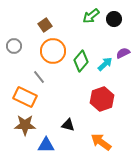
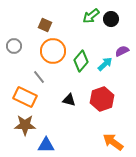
black circle: moved 3 px left
brown square: rotated 32 degrees counterclockwise
purple semicircle: moved 1 px left, 2 px up
black triangle: moved 1 px right, 25 px up
orange arrow: moved 12 px right
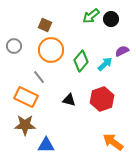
orange circle: moved 2 px left, 1 px up
orange rectangle: moved 1 px right
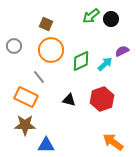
brown square: moved 1 px right, 1 px up
green diamond: rotated 25 degrees clockwise
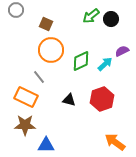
gray circle: moved 2 px right, 36 px up
orange arrow: moved 2 px right
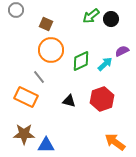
black triangle: moved 1 px down
brown star: moved 1 px left, 9 px down
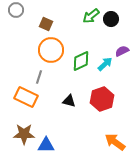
gray line: rotated 56 degrees clockwise
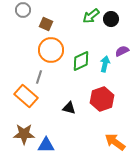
gray circle: moved 7 px right
cyan arrow: rotated 35 degrees counterclockwise
orange rectangle: moved 1 px up; rotated 15 degrees clockwise
black triangle: moved 7 px down
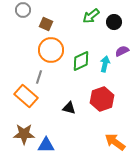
black circle: moved 3 px right, 3 px down
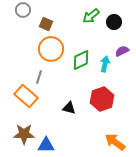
orange circle: moved 1 px up
green diamond: moved 1 px up
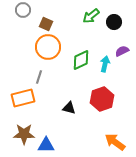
orange circle: moved 3 px left, 2 px up
orange rectangle: moved 3 px left, 2 px down; rotated 55 degrees counterclockwise
